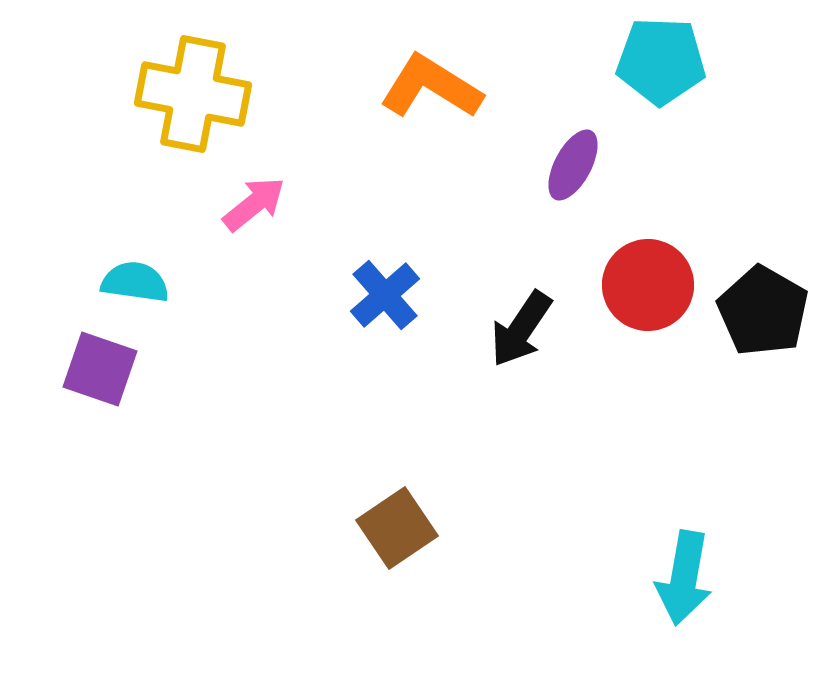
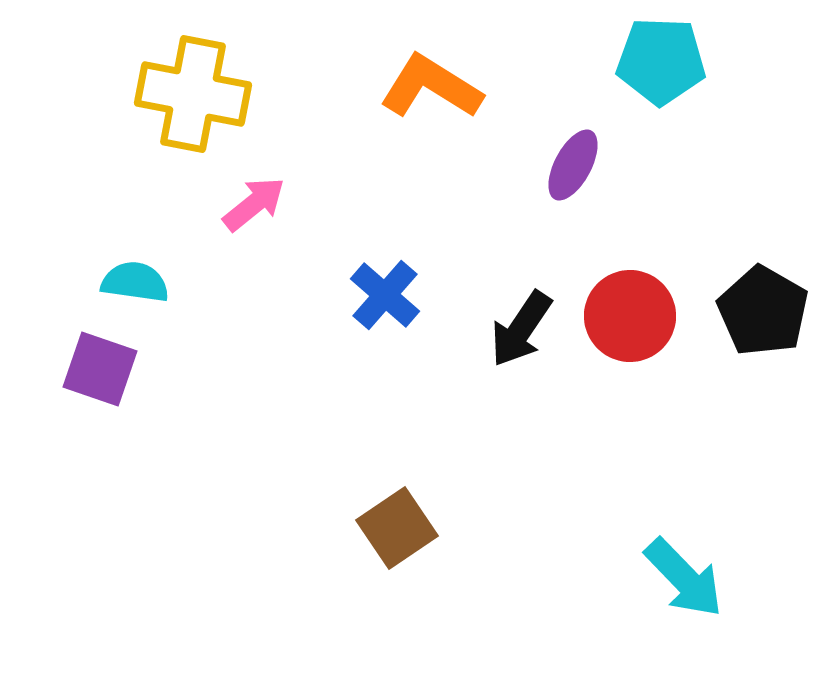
red circle: moved 18 px left, 31 px down
blue cross: rotated 8 degrees counterclockwise
cyan arrow: rotated 54 degrees counterclockwise
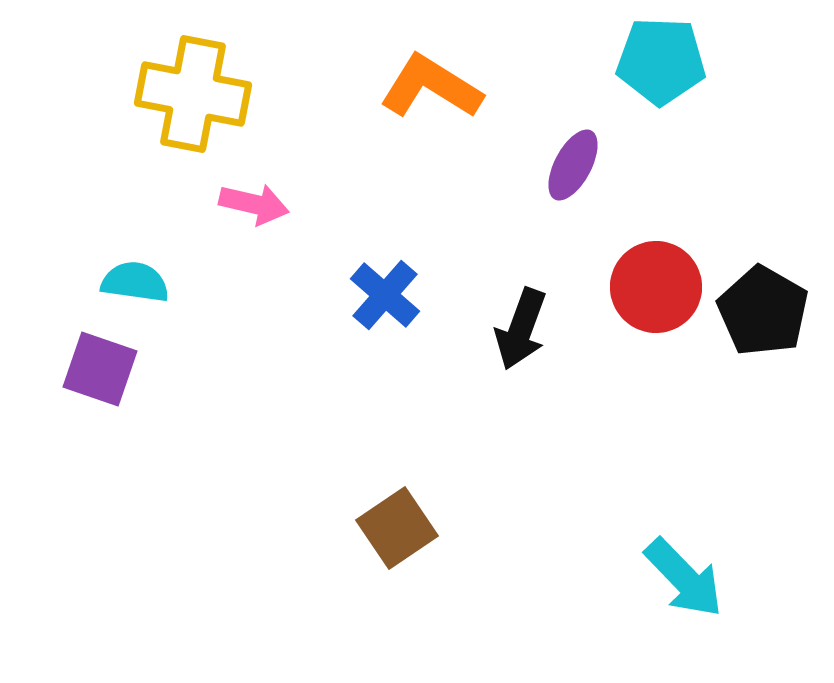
pink arrow: rotated 52 degrees clockwise
red circle: moved 26 px right, 29 px up
black arrow: rotated 14 degrees counterclockwise
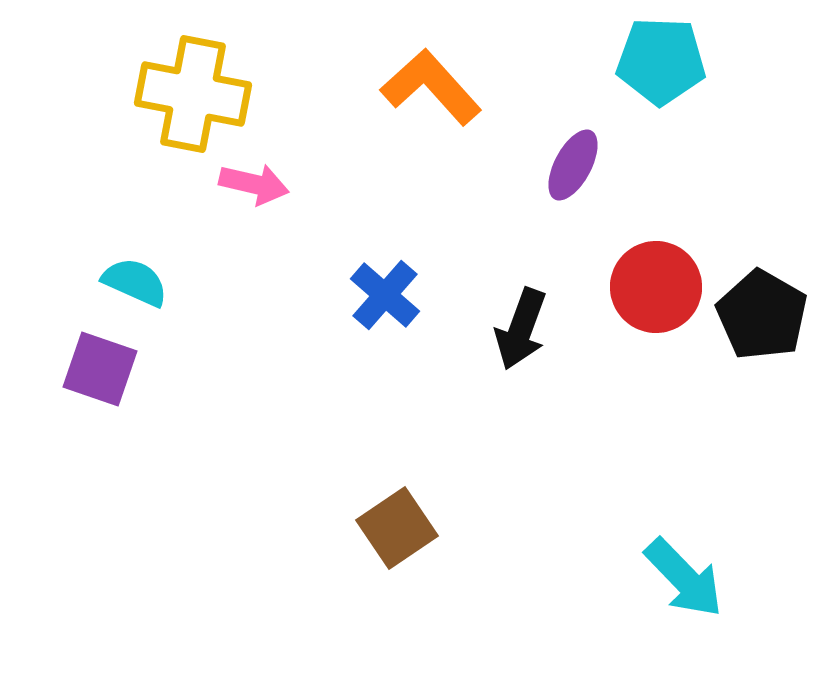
orange L-shape: rotated 16 degrees clockwise
pink arrow: moved 20 px up
cyan semicircle: rotated 16 degrees clockwise
black pentagon: moved 1 px left, 4 px down
